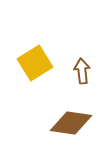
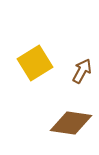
brown arrow: rotated 35 degrees clockwise
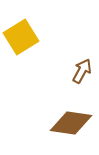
yellow square: moved 14 px left, 26 px up
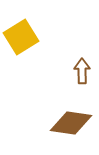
brown arrow: rotated 30 degrees counterclockwise
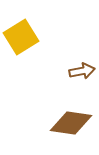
brown arrow: rotated 80 degrees clockwise
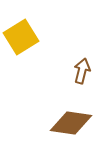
brown arrow: rotated 65 degrees counterclockwise
